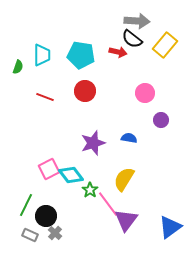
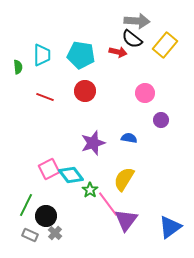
green semicircle: rotated 24 degrees counterclockwise
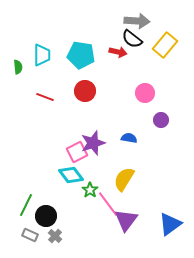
pink square: moved 28 px right, 17 px up
blue triangle: moved 3 px up
gray cross: moved 3 px down
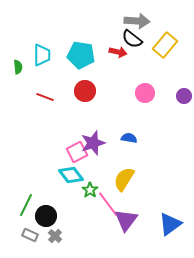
purple circle: moved 23 px right, 24 px up
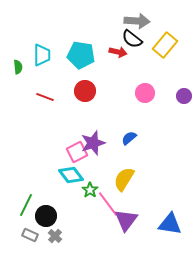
blue semicircle: rotated 49 degrees counterclockwise
blue triangle: rotated 45 degrees clockwise
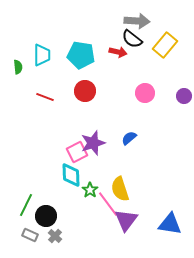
cyan diamond: rotated 35 degrees clockwise
yellow semicircle: moved 4 px left, 10 px down; rotated 50 degrees counterclockwise
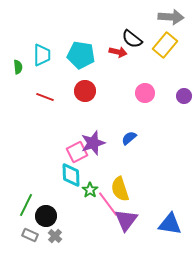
gray arrow: moved 34 px right, 4 px up
